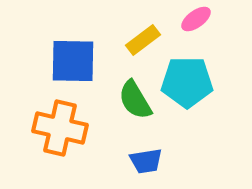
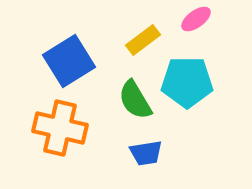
blue square: moved 4 px left; rotated 33 degrees counterclockwise
blue trapezoid: moved 8 px up
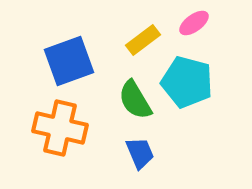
pink ellipse: moved 2 px left, 4 px down
blue square: rotated 12 degrees clockwise
cyan pentagon: rotated 15 degrees clockwise
blue trapezoid: moved 6 px left; rotated 104 degrees counterclockwise
